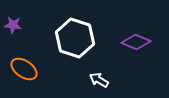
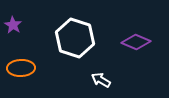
purple star: rotated 24 degrees clockwise
orange ellipse: moved 3 px left, 1 px up; rotated 36 degrees counterclockwise
white arrow: moved 2 px right
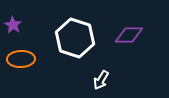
purple diamond: moved 7 px left, 7 px up; rotated 24 degrees counterclockwise
orange ellipse: moved 9 px up
white arrow: rotated 90 degrees counterclockwise
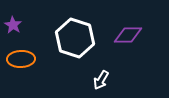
purple diamond: moved 1 px left
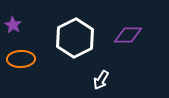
white hexagon: rotated 15 degrees clockwise
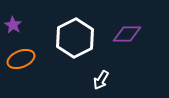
purple diamond: moved 1 px left, 1 px up
orange ellipse: rotated 20 degrees counterclockwise
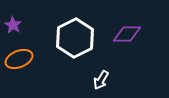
orange ellipse: moved 2 px left
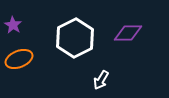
purple diamond: moved 1 px right, 1 px up
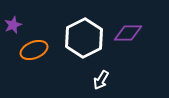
purple star: rotated 18 degrees clockwise
white hexagon: moved 9 px right
orange ellipse: moved 15 px right, 9 px up
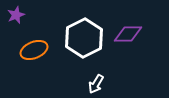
purple star: moved 3 px right, 10 px up
purple diamond: moved 1 px down
white arrow: moved 5 px left, 4 px down
